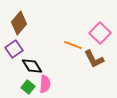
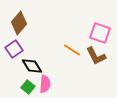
pink square: rotated 25 degrees counterclockwise
orange line: moved 1 px left, 5 px down; rotated 12 degrees clockwise
brown L-shape: moved 2 px right, 3 px up
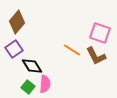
brown diamond: moved 2 px left, 1 px up
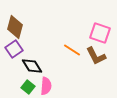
brown diamond: moved 2 px left, 5 px down; rotated 25 degrees counterclockwise
pink semicircle: moved 1 px right, 2 px down
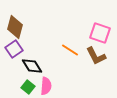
orange line: moved 2 px left
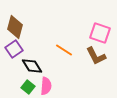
orange line: moved 6 px left
